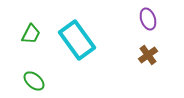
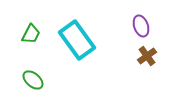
purple ellipse: moved 7 px left, 7 px down
brown cross: moved 1 px left, 1 px down
green ellipse: moved 1 px left, 1 px up
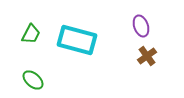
cyan rectangle: rotated 39 degrees counterclockwise
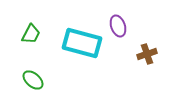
purple ellipse: moved 23 px left
cyan rectangle: moved 5 px right, 3 px down
brown cross: moved 2 px up; rotated 18 degrees clockwise
